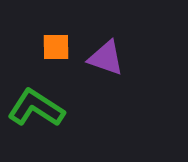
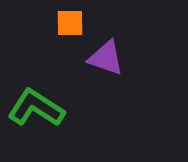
orange square: moved 14 px right, 24 px up
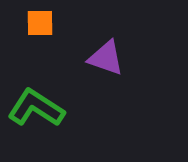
orange square: moved 30 px left
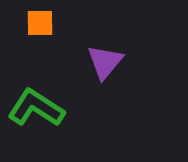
purple triangle: moved 1 px left, 4 px down; rotated 51 degrees clockwise
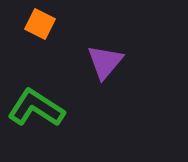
orange square: moved 1 px down; rotated 28 degrees clockwise
